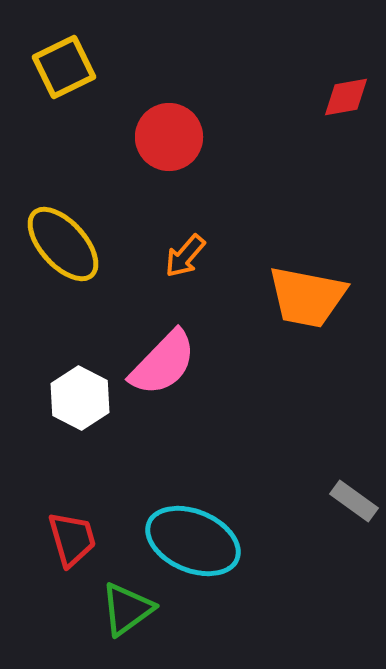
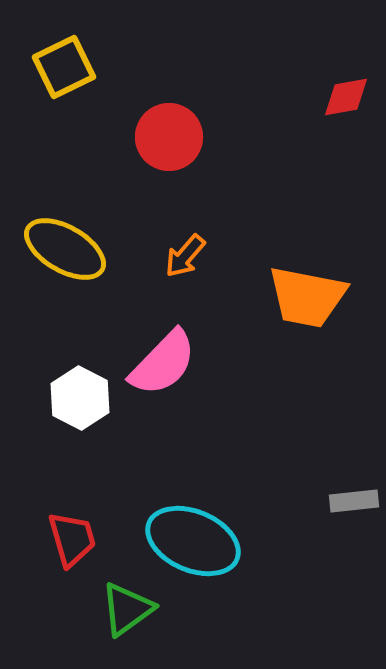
yellow ellipse: moved 2 px right, 5 px down; rotated 18 degrees counterclockwise
gray rectangle: rotated 42 degrees counterclockwise
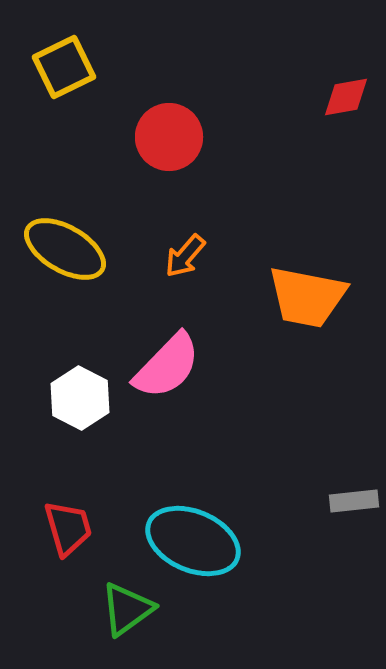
pink semicircle: moved 4 px right, 3 px down
red trapezoid: moved 4 px left, 11 px up
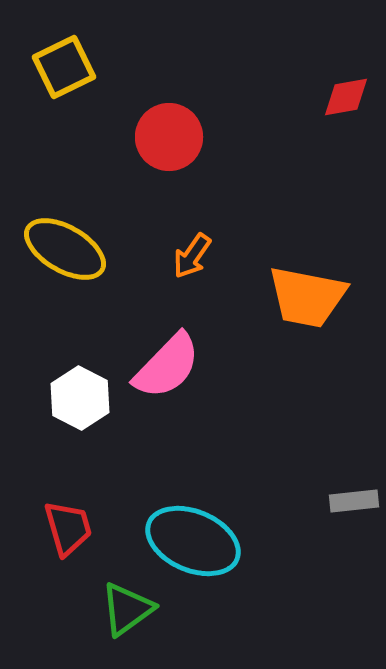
orange arrow: moved 7 px right; rotated 6 degrees counterclockwise
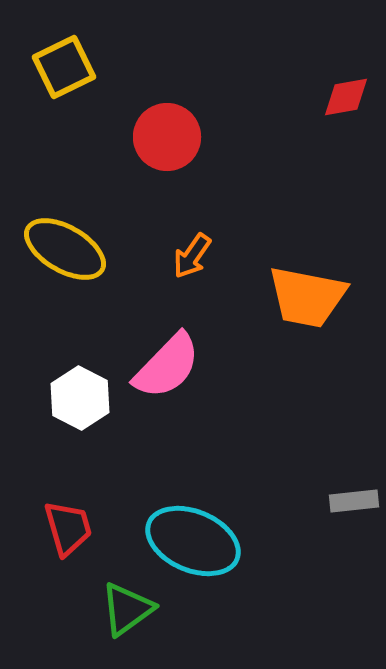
red circle: moved 2 px left
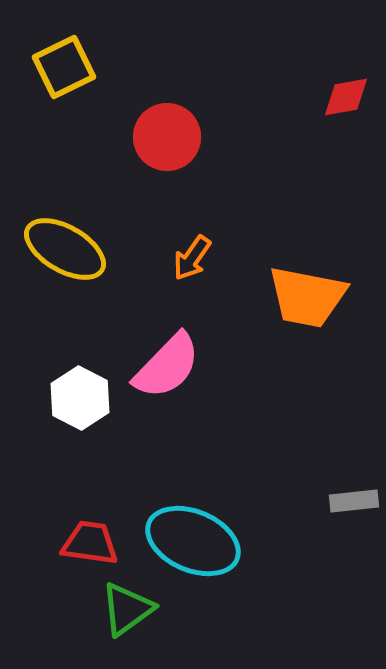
orange arrow: moved 2 px down
red trapezoid: moved 22 px right, 15 px down; rotated 66 degrees counterclockwise
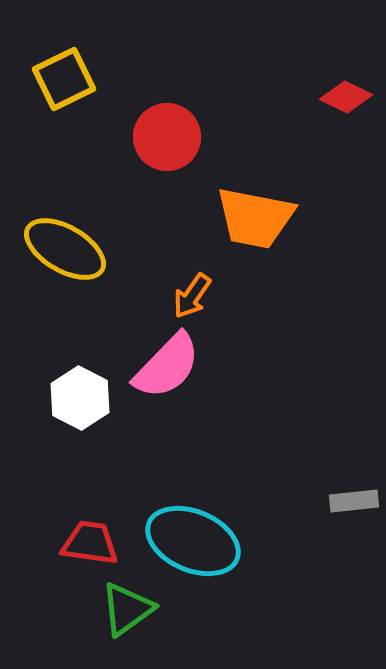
yellow square: moved 12 px down
red diamond: rotated 36 degrees clockwise
orange arrow: moved 38 px down
orange trapezoid: moved 52 px left, 79 px up
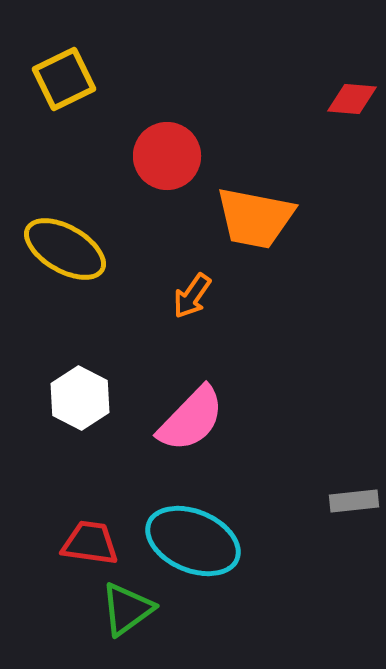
red diamond: moved 6 px right, 2 px down; rotated 21 degrees counterclockwise
red circle: moved 19 px down
pink semicircle: moved 24 px right, 53 px down
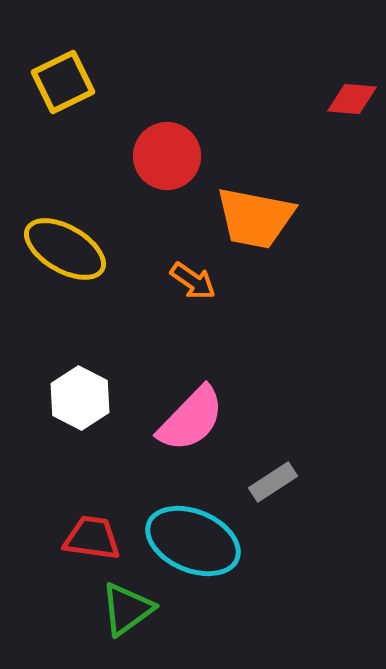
yellow square: moved 1 px left, 3 px down
orange arrow: moved 1 px right, 15 px up; rotated 90 degrees counterclockwise
gray rectangle: moved 81 px left, 19 px up; rotated 27 degrees counterclockwise
red trapezoid: moved 2 px right, 5 px up
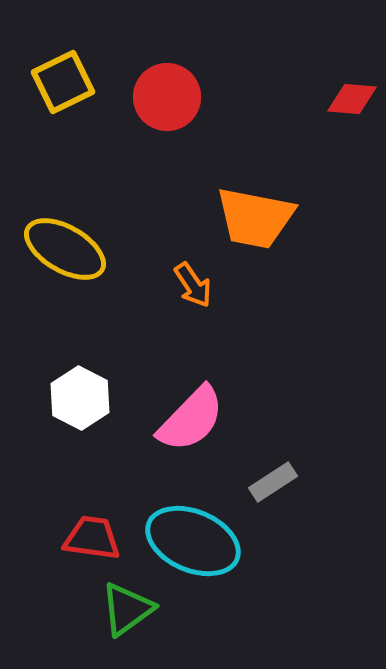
red circle: moved 59 px up
orange arrow: moved 4 px down; rotated 21 degrees clockwise
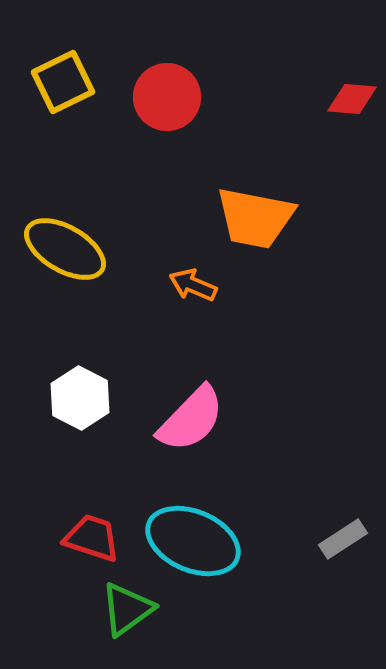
orange arrow: rotated 147 degrees clockwise
gray rectangle: moved 70 px right, 57 px down
red trapezoid: rotated 10 degrees clockwise
